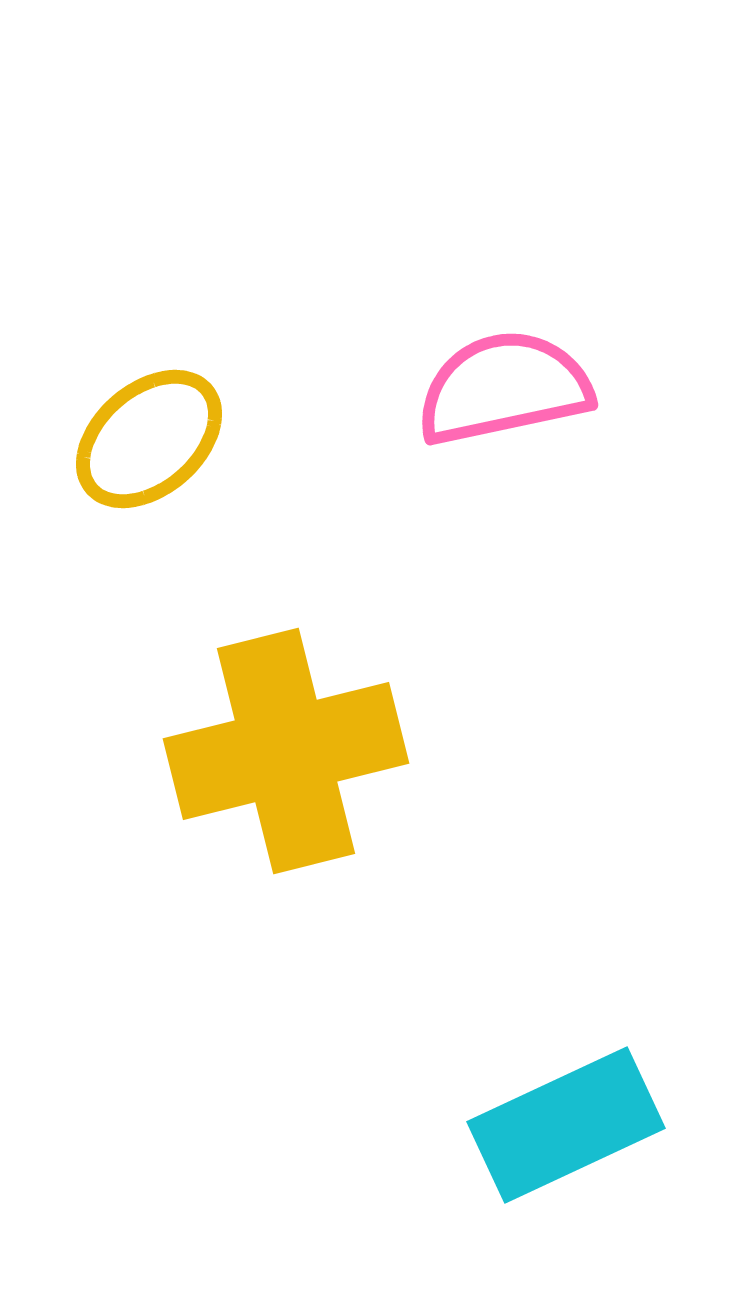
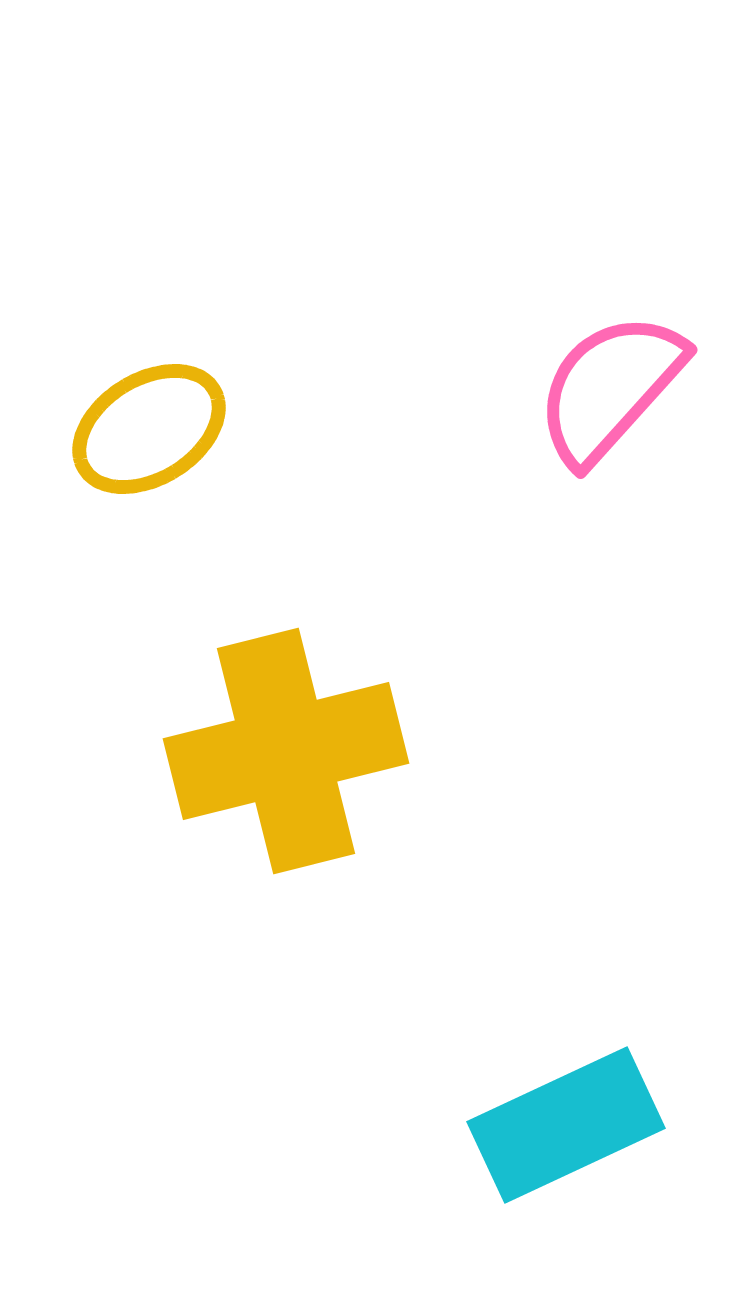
pink semicircle: moved 106 px right; rotated 36 degrees counterclockwise
yellow ellipse: moved 10 px up; rotated 9 degrees clockwise
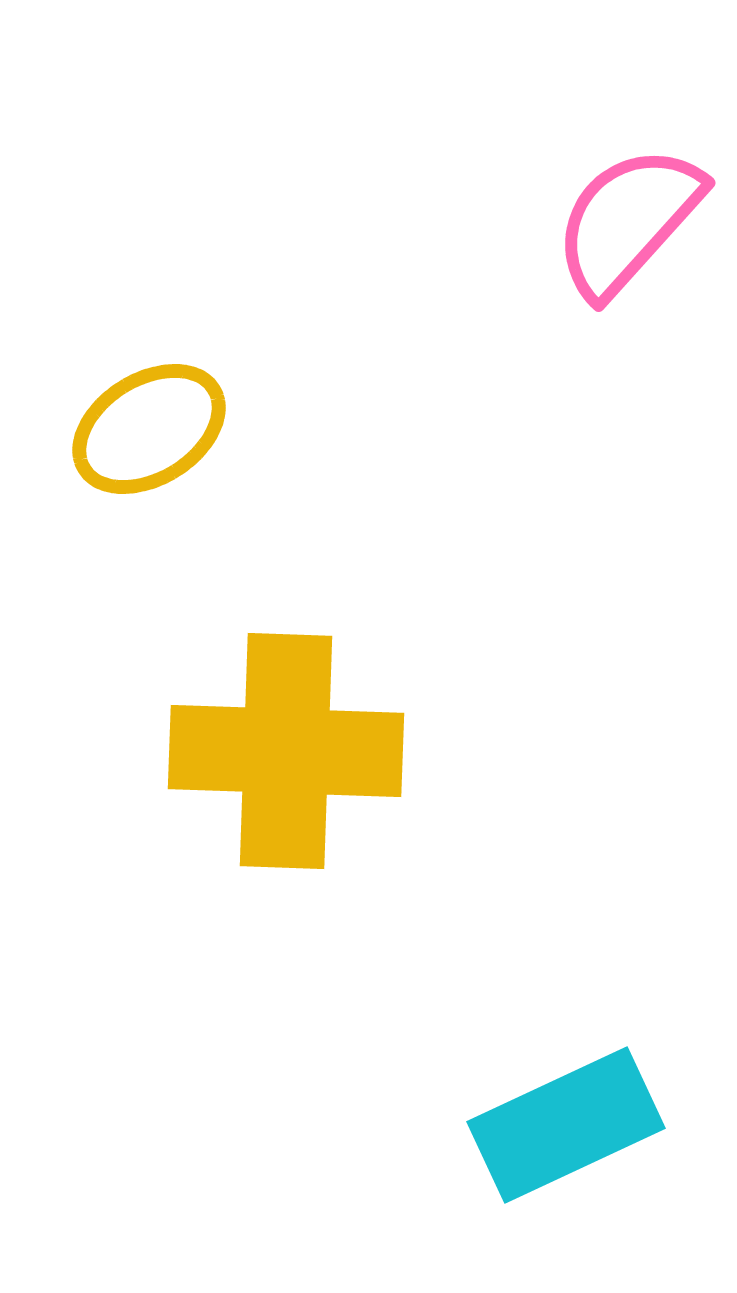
pink semicircle: moved 18 px right, 167 px up
yellow cross: rotated 16 degrees clockwise
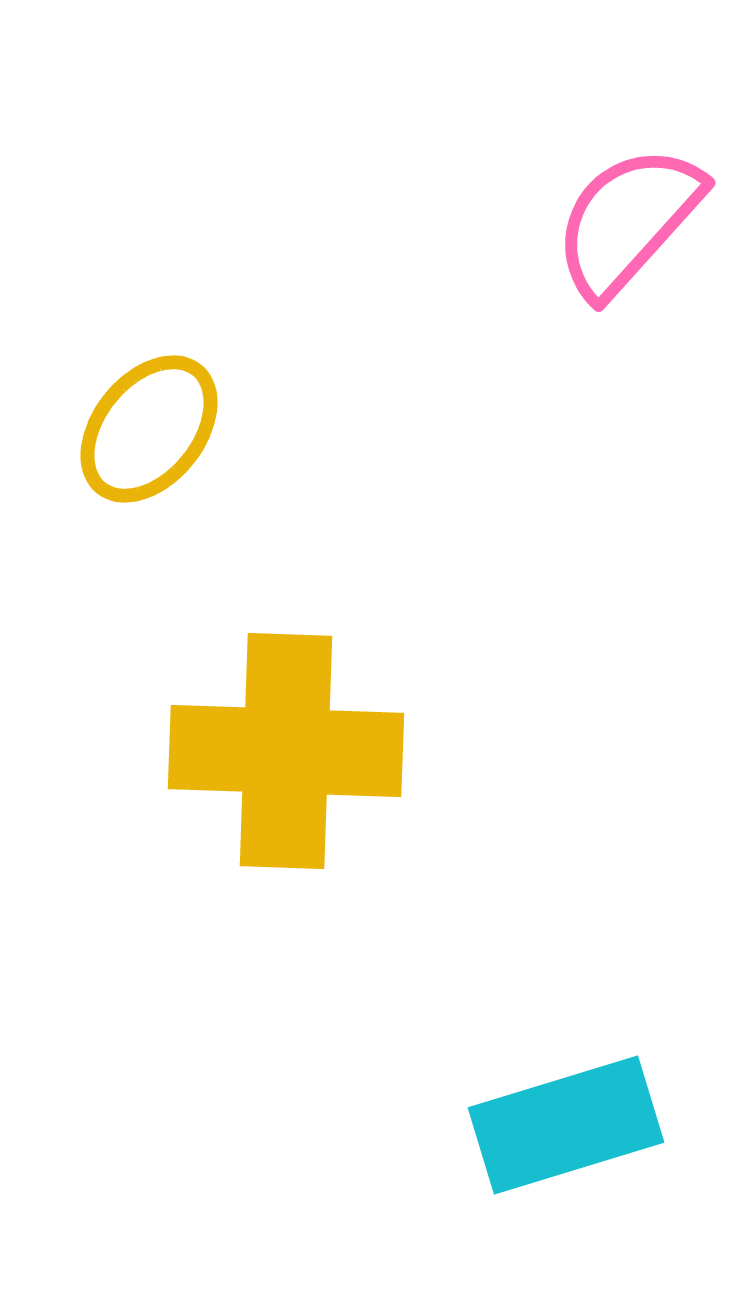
yellow ellipse: rotated 19 degrees counterclockwise
cyan rectangle: rotated 8 degrees clockwise
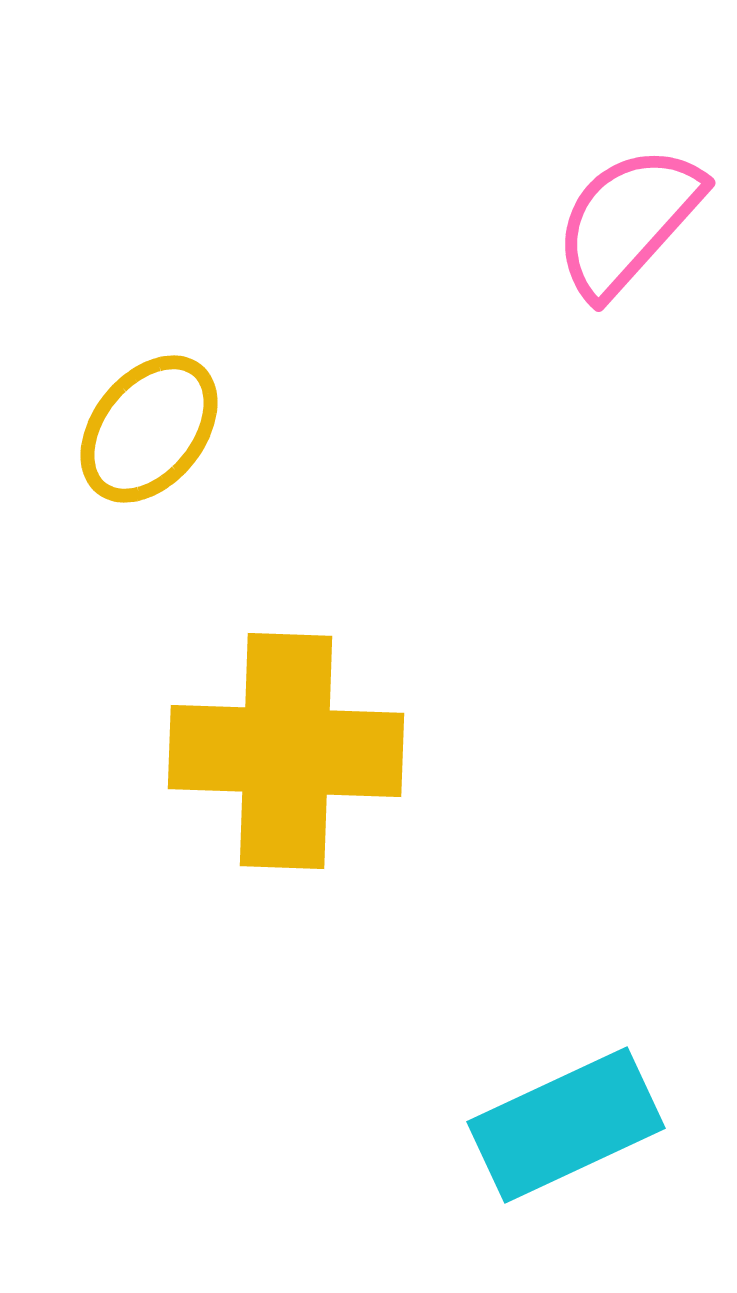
cyan rectangle: rotated 8 degrees counterclockwise
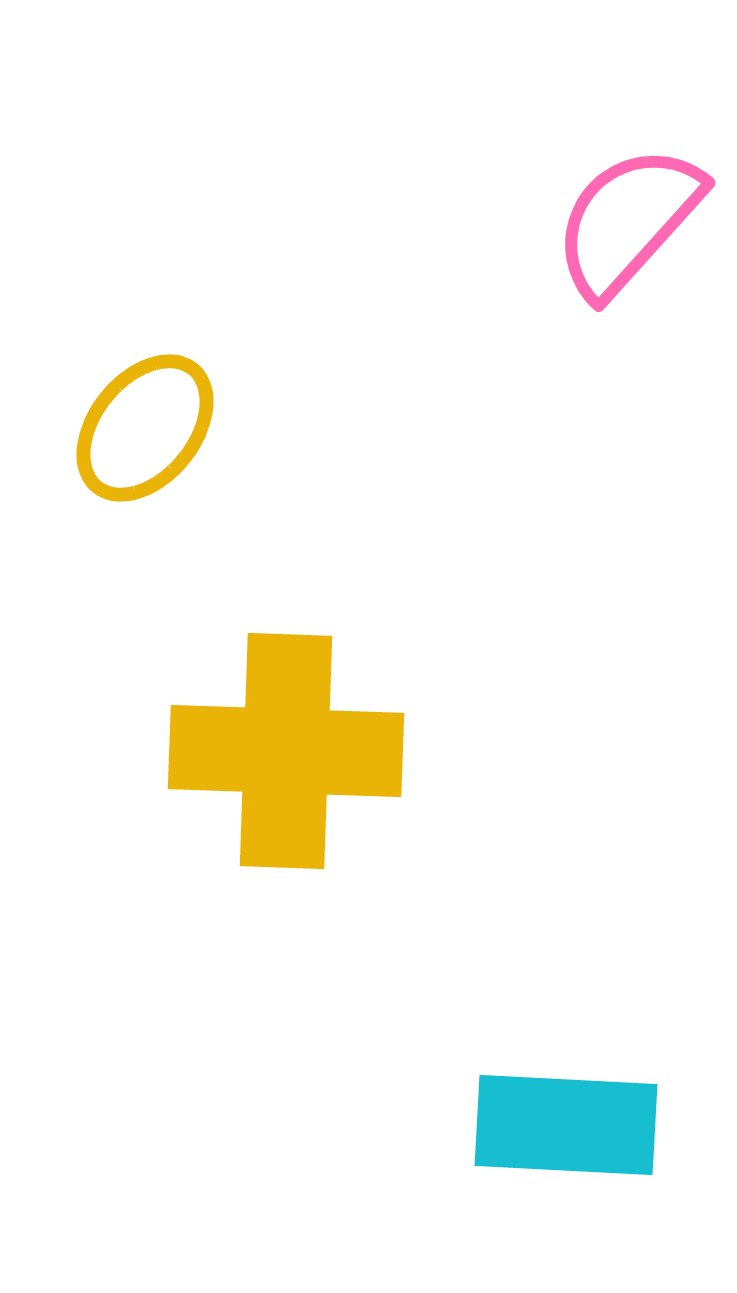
yellow ellipse: moved 4 px left, 1 px up
cyan rectangle: rotated 28 degrees clockwise
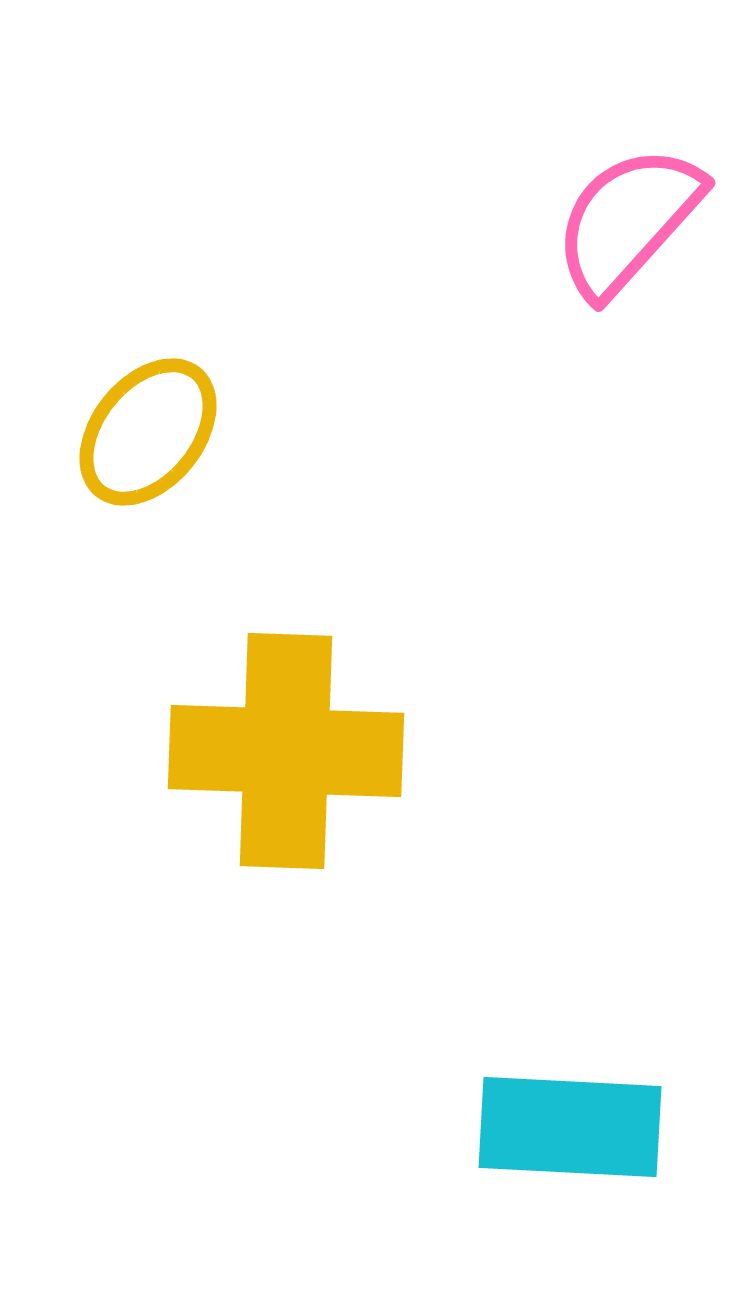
yellow ellipse: moved 3 px right, 4 px down
cyan rectangle: moved 4 px right, 2 px down
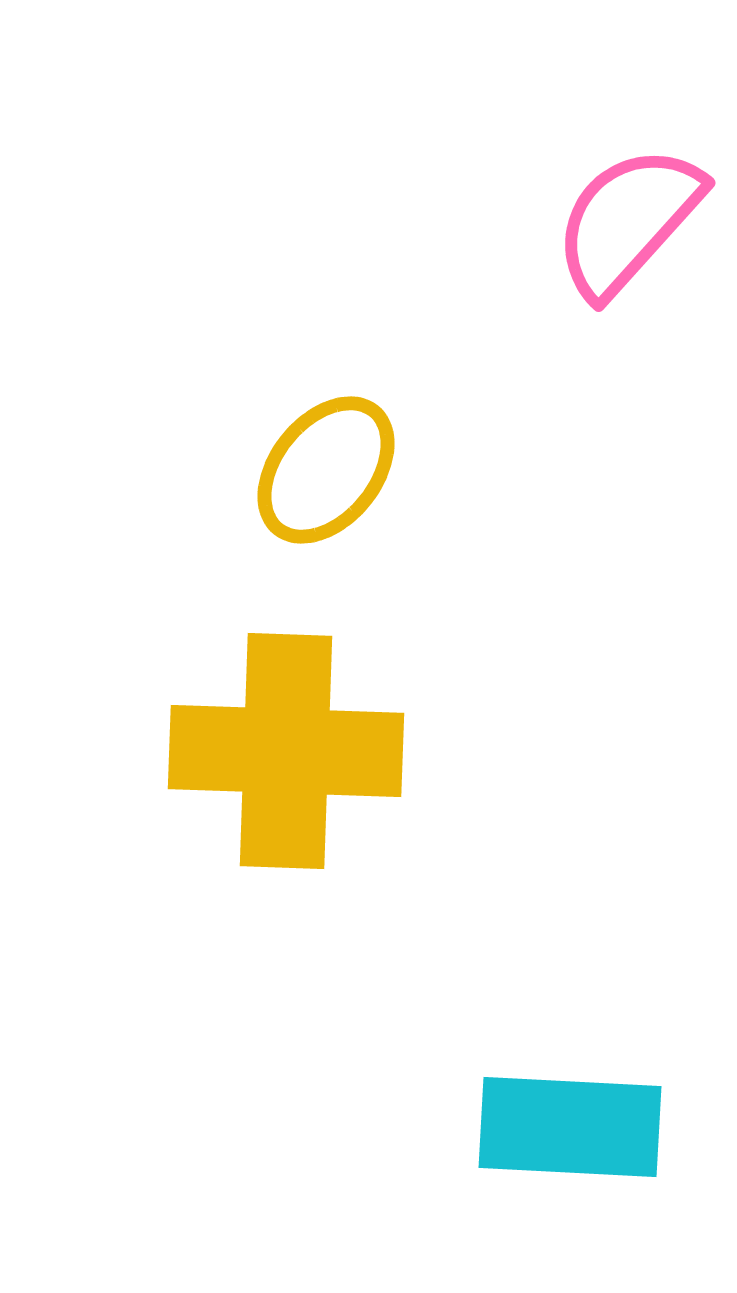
yellow ellipse: moved 178 px right, 38 px down
